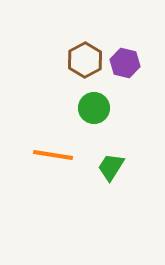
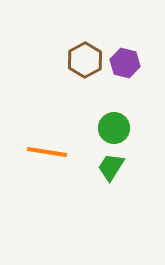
green circle: moved 20 px right, 20 px down
orange line: moved 6 px left, 3 px up
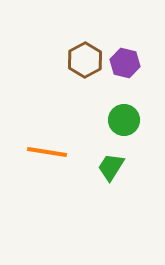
green circle: moved 10 px right, 8 px up
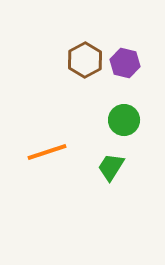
orange line: rotated 27 degrees counterclockwise
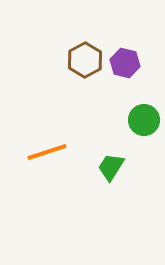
green circle: moved 20 px right
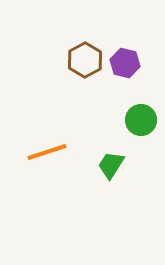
green circle: moved 3 px left
green trapezoid: moved 2 px up
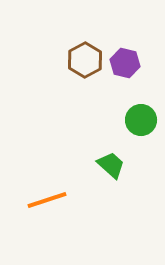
orange line: moved 48 px down
green trapezoid: rotated 100 degrees clockwise
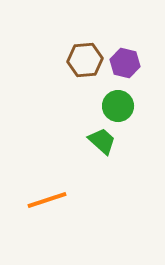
brown hexagon: rotated 24 degrees clockwise
green circle: moved 23 px left, 14 px up
green trapezoid: moved 9 px left, 24 px up
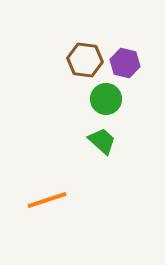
brown hexagon: rotated 12 degrees clockwise
green circle: moved 12 px left, 7 px up
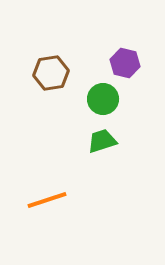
brown hexagon: moved 34 px left, 13 px down; rotated 16 degrees counterclockwise
green circle: moved 3 px left
green trapezoid: rotated 60 degrees counterclockwise
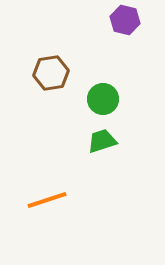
purple hexagon: moved 43 px up
